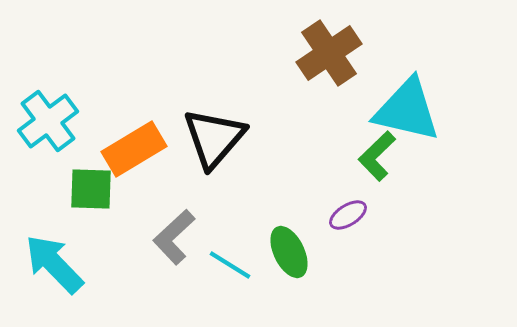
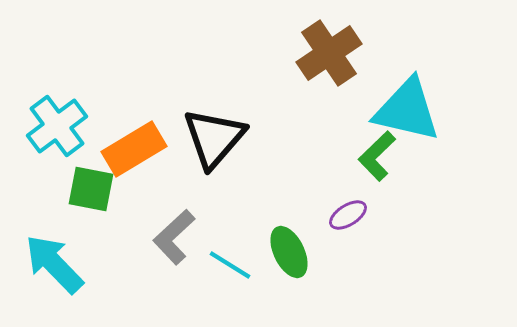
cyan cross: moved 9 px right, 5 px down
green square: rotated 9 degrees clockwise
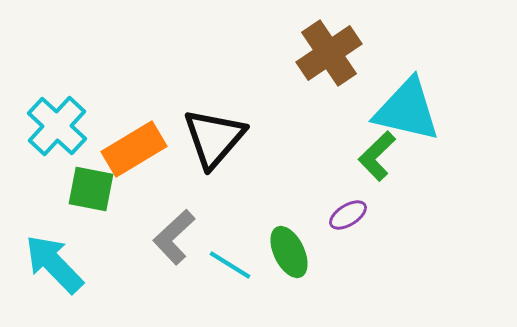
cyan cross: rotated 10 degrees counterclockwise
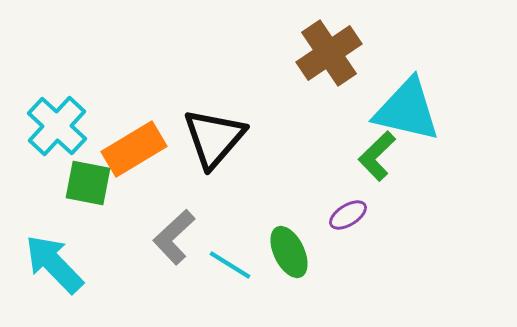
green square: moved 3 px left, 6 px up
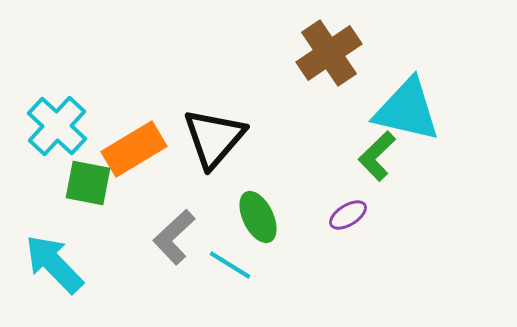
green ellipse: moved 31 px left, 35 px up
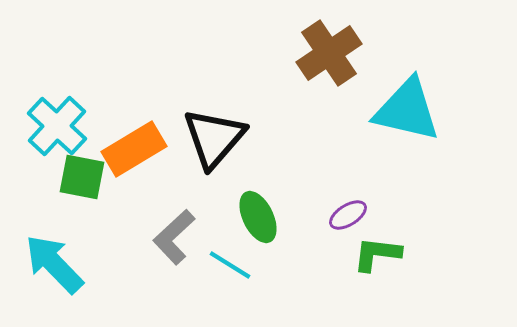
green L-shape: moved 98 px down; rotated 51 degrees clockwise
green square: moved 6 px left, 6 px up
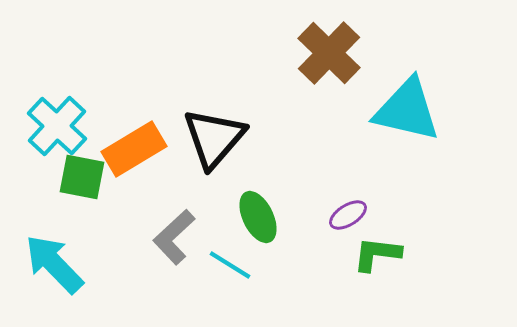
brown cross: rotated 12 degrees counterclockwise
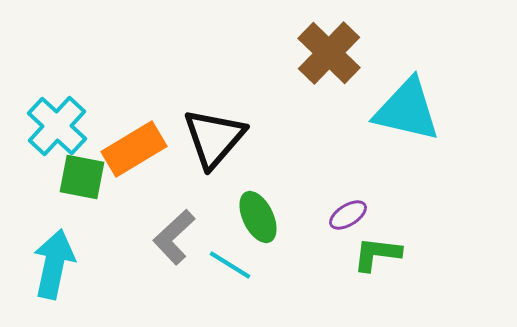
cyan arrow: rotated 56 degrees clockwise
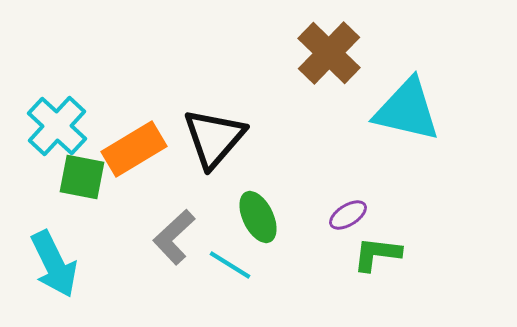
cyan arrow: rotated 142 degrees clockwise
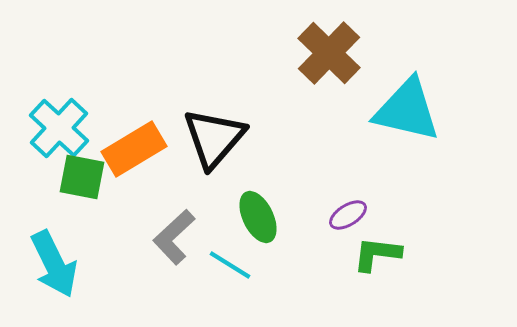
cyan cross: moved 2 px right, 2 px down
